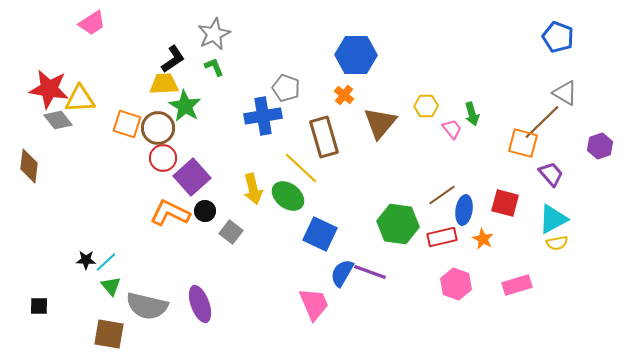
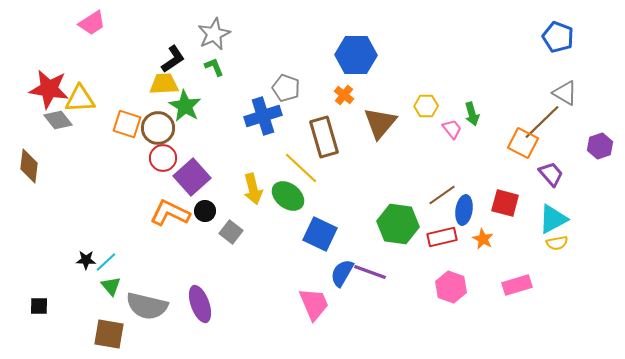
blue cross at (263, 116): rotated 9 degrees counterclockwise
orange square at (523, 143): rotated 12 degrees clockwise
pink hexagon at (456, 284): moved 5 px left, 3 px down
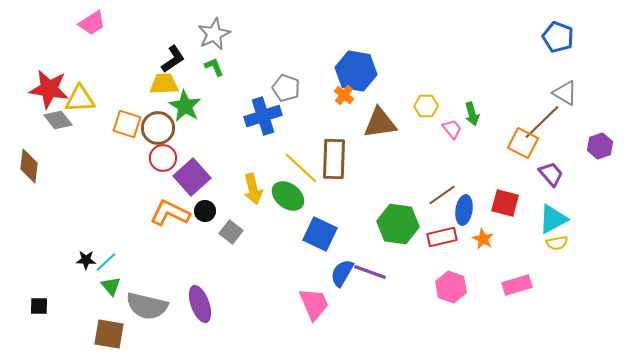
blue hexagon at (356, 55): moved 16 px down; rotated 9 degrees clockwise
brown triangle at (380, 123): rotated 42 degrees clockwise
brown rectangle at (324, 137): moved 10 px right, 22 px down; rotated 18 degrees clockwise
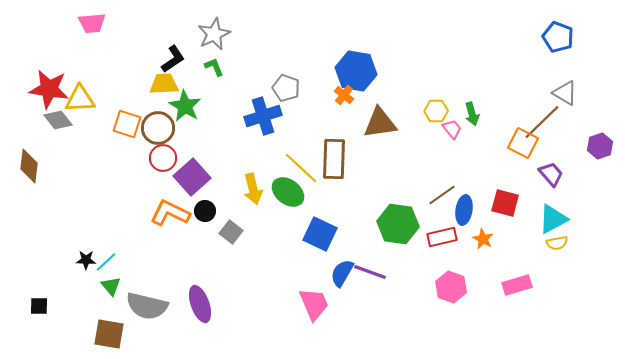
pink trapezoid at (92, 23): rotated 28 degrees clockwise
yellow hexagon at (426, 106): moved 10 px right, 5 px down
green ellipse at (288, 196): moved 4 px up
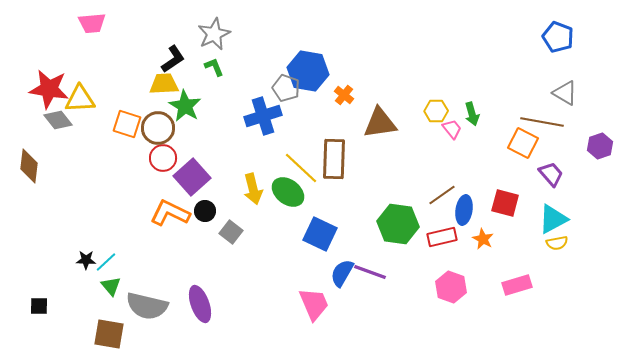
blue hexagon at (356, 71): moved 48 px left
brown line at (542, 122): rotated 54 degrees clockwise
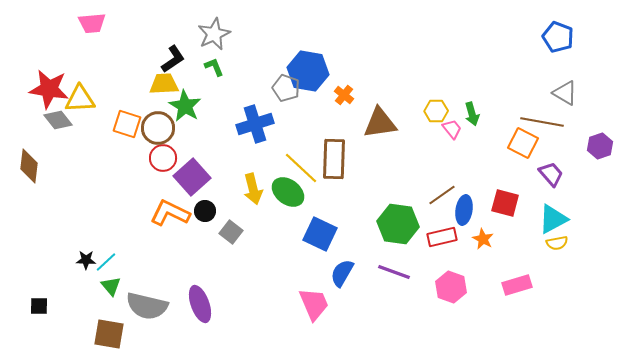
blue cross at (263, 116): moved 8 px left, 8 px down
purple line at (370, 272): moved 24 px right
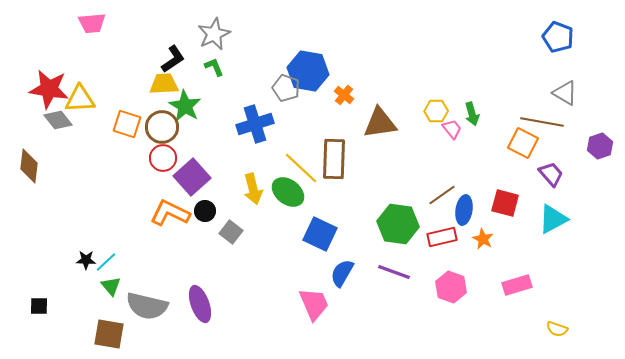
brown circle at (158, 128): moved 4 px right, 1 px up
yellow semicircle at (557, 243): moved 86 px down; rotated 30 degrees clockwise
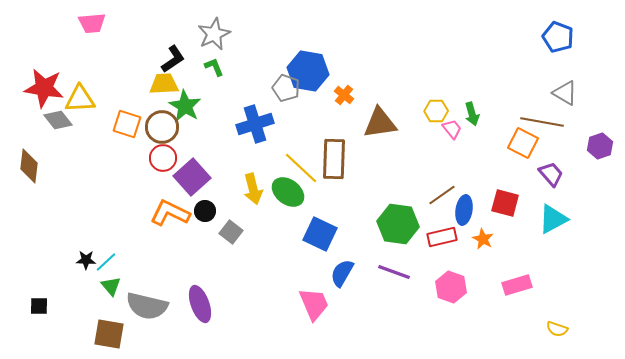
red star at (49, 89): moved 5 px left, 1 px up
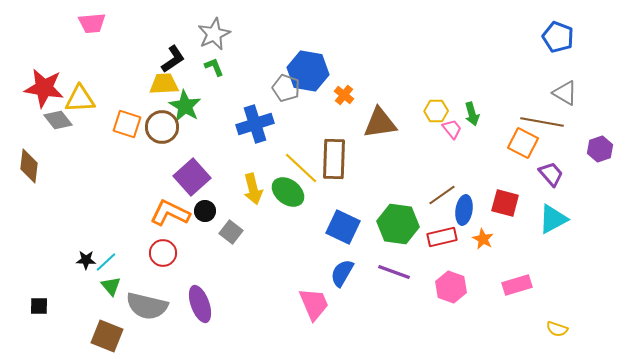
purple hexagon at (600, 146): moved 3 px down
red circle at (163, 158): moved 95 px down
blue square at (320, 234): moved 23 px right, 7 px up
brown square at (109, 334): moved 2 px left, 2 px down; rotated 12 degrees clockwise
